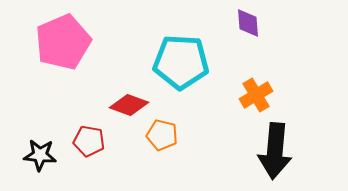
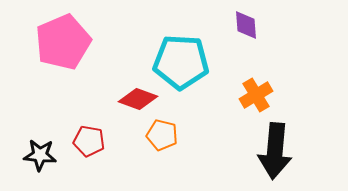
purple diamond: moved 2 px left, 2 px down
red diamond: moved 9 px right, 6 px up
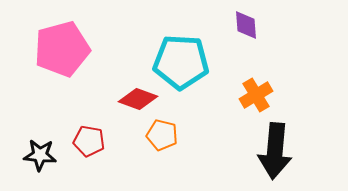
pink pentagon: moved 1 px left, 7 px down; rotated 8 degrees clockwise
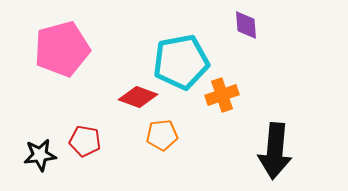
cyan pentagon: rotated 14 degrees counterclockwise
orange cross: moved 34 px left; rotated 12 degrees clockwise
red diamond: moved 2 px up
orange pentagon: rotated 20 degrees counterclockwise
red pentagon: moved 4 px left
black star: rotated 12 degrees counterclockwise
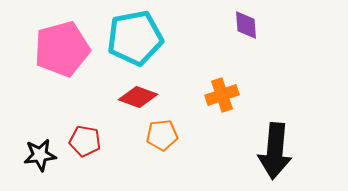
cyan pentagon: moved 46 px left, 24 px up
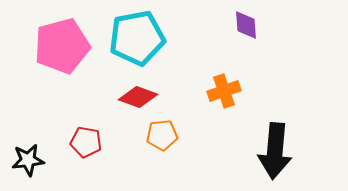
cyan pentagon: moved 2 px right
pink pentagon: moved 3 px up
orange cross: moved 2 px right, 4 px up
red pentagon: moved 1 px right, 1 px down
black star: moved 12 px left, 5 px down
